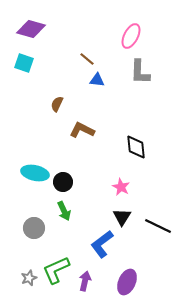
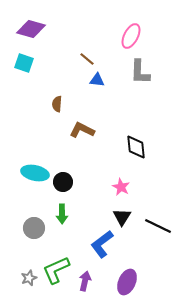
brown semicircle: rotated 21 degrees counterclockwise
green arrow: moved 2 px left, 3 px down; rotated 24 degrees clockwise
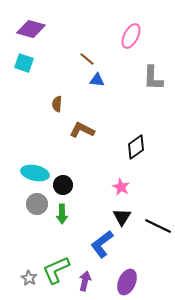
gray L-shape: moved 13 px right, 6 px down
black diamond: rotated 60 degrees clockwise
black circle: moved 3 px down
gray circle: moved 3 px right, 24 px up
gray star: rotated 21 degrees counterclockwise
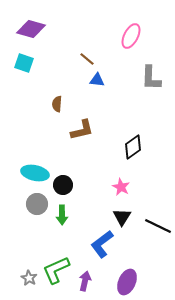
gray L-shape: moved 2 px left
brown L-shape: rotated 140 degrees clockwise
black diamond: moved 3 px left
green arrow: moved 1 px down
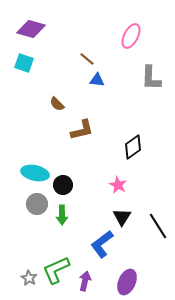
brown semicircle: rotated 49 degrees counterclockwise
pink star: moved 3 px left, 2 px up
black line: rotated 32 degrees clockwise
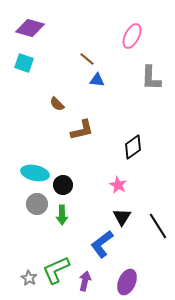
purple diamond: moved 1 px left, 1 px up
pink ellipse: moved 1 px right
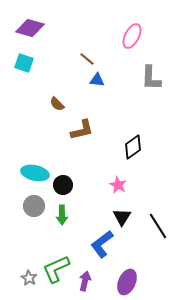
gray circle: moved 3 px left, 2 px down
green L-shape: moved 1 px up
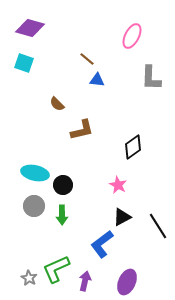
black triangle: rotated 30 degrees clockwise
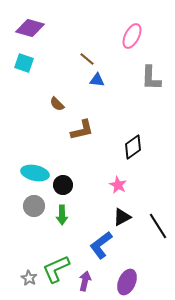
blue L-shape: moved 1 px left, 1 px down
